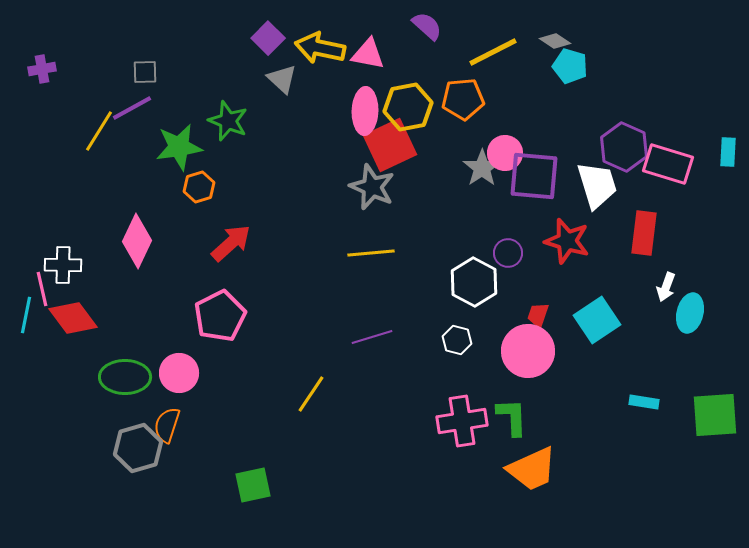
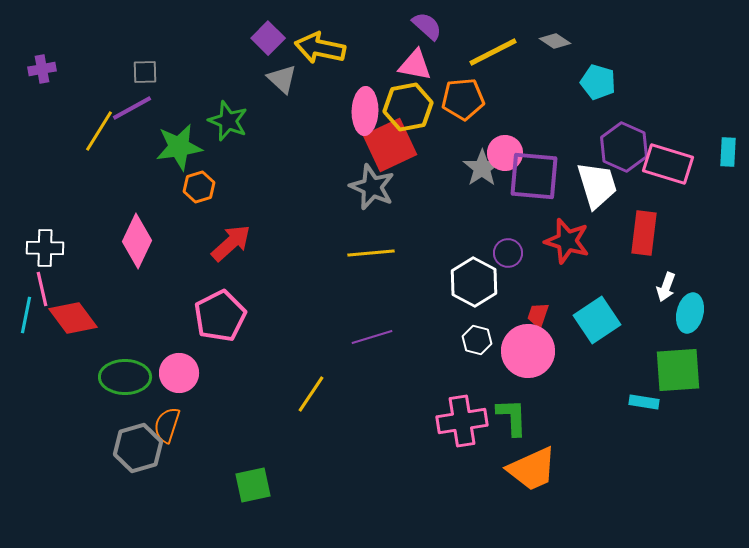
pink triangle at (368, 54): moved 47 px right, 11 px down
cyan pentagon at (570, 66): moved 28 px right, 16 px down
white cross at (63, 265): moved 18 px left, 17 px up
white hexagon at (457, 340): moved 20 px right
green square at (715, 415): moved 37 px left, 45 px up
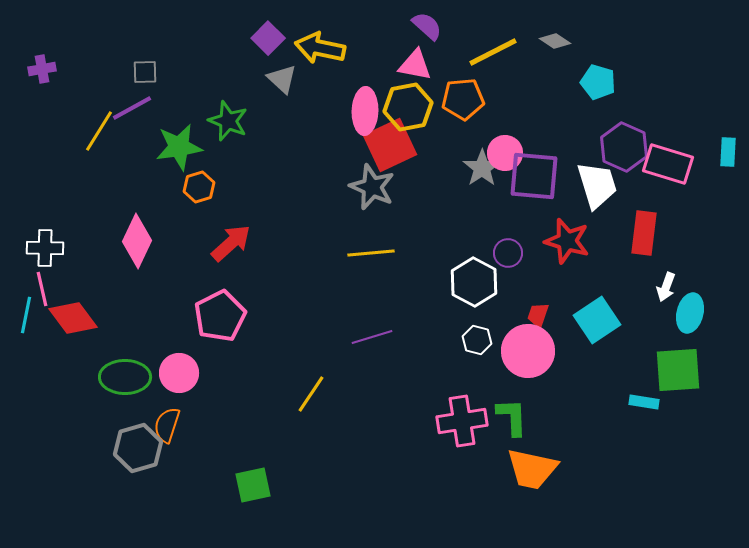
orange trapezoid at (532, 469): rotated 36 degrees clockwise
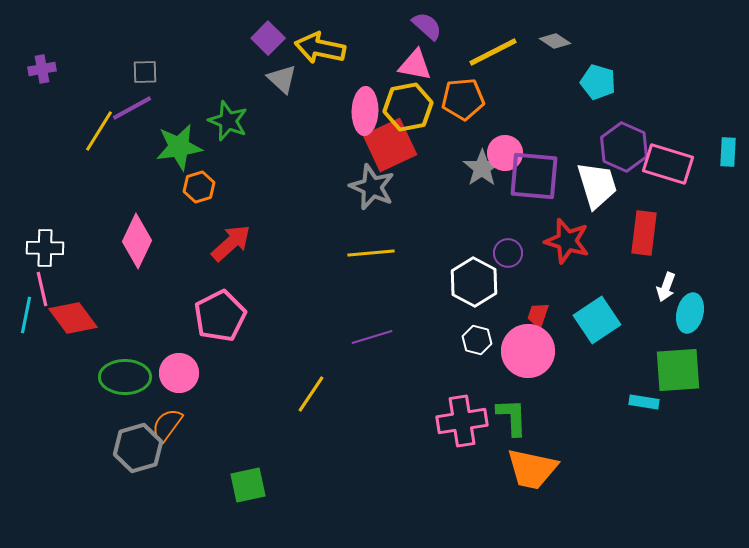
orange semicircle at (167, 425): rotated 18 degrees clockwise
green square at (253, 485): moved 5 px left
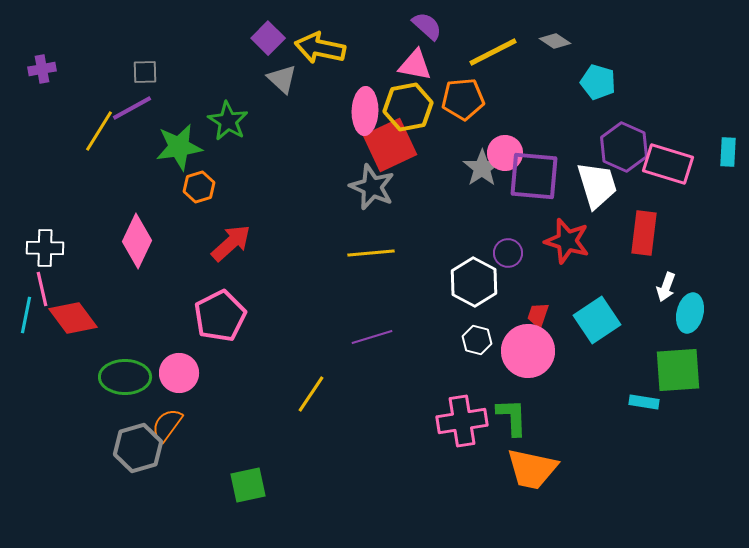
green star at (228, 121): rotated 9 degrees clockwise
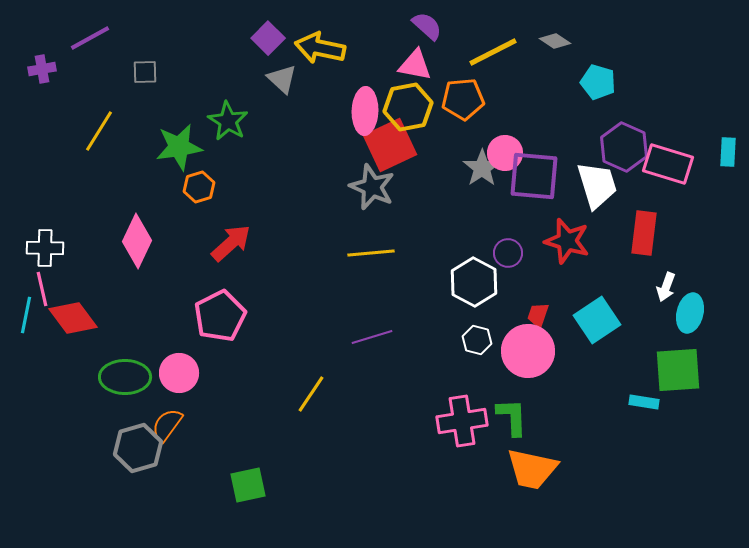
purple line at (132, 108): moved 42 px left, 70 px up
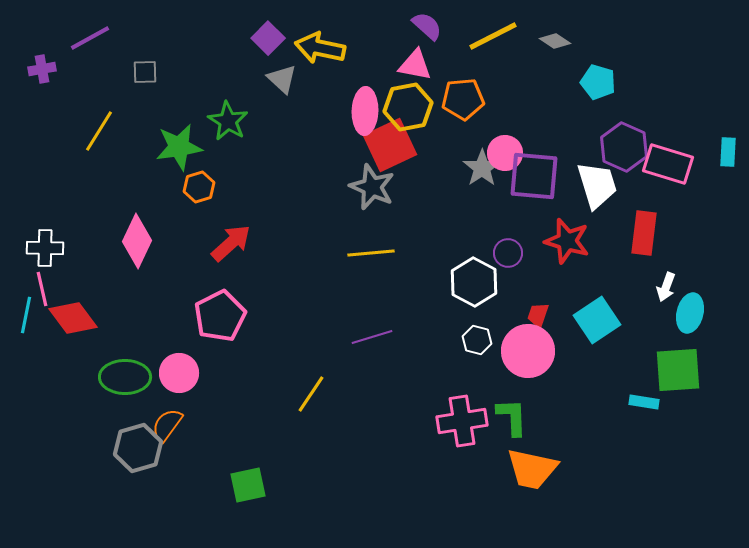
yellow line at (493, 52): moved 16 px up
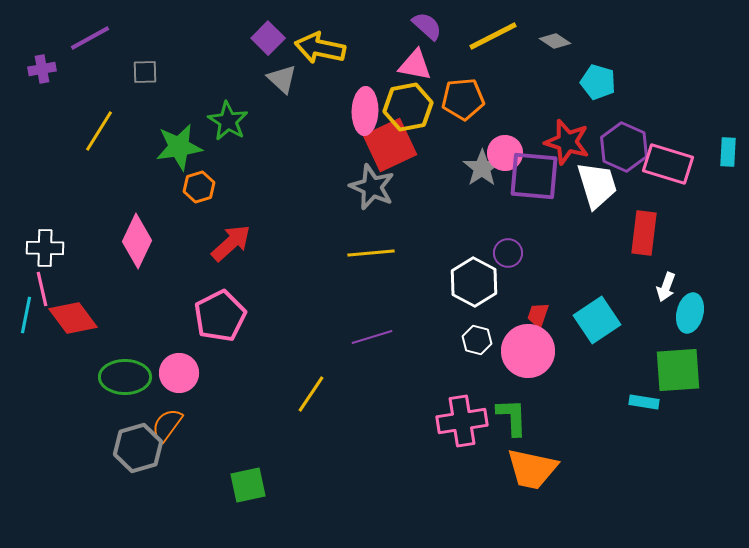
red star at (567, 241): moved 99 px up
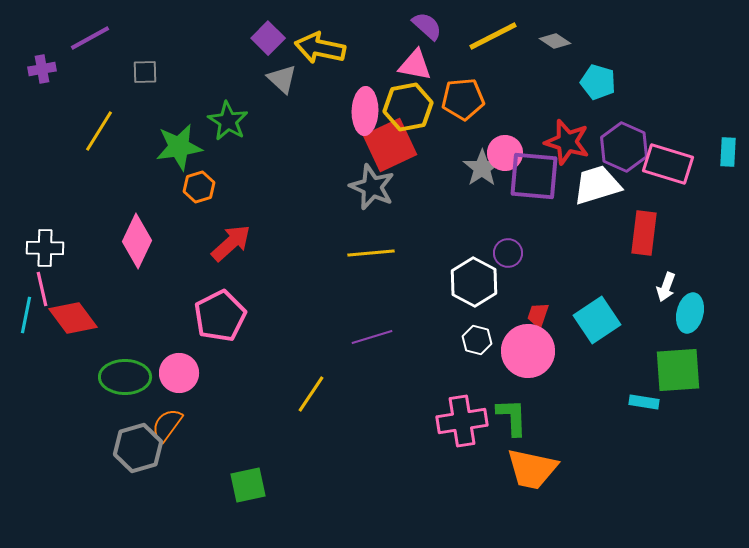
white trapezoid at (597, 185): rotated 90 degrees counterclockwise
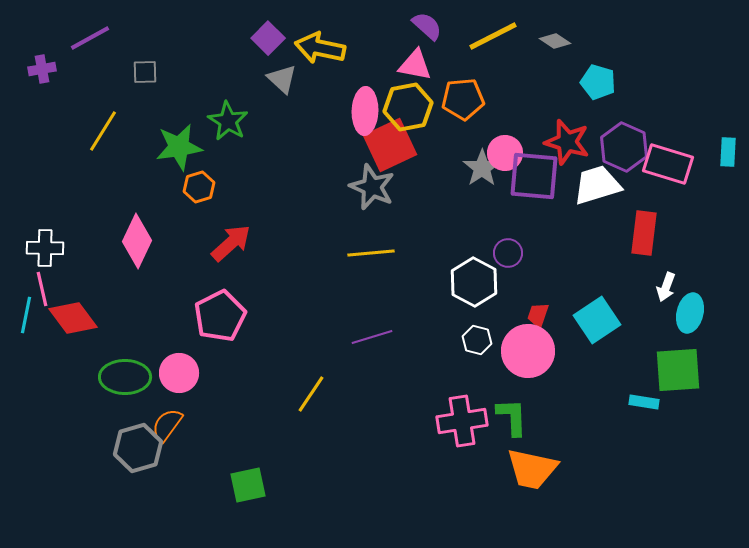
yellow line at (99, 131): moved 4 px right
